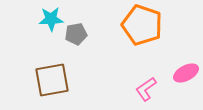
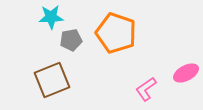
cyan star: moved 2 px up
orange pentagon: moved 26 px left, 8 px down
gray pentagon: moved 5 px left, 6 px down
brown square: rotated 12 degrees counterclockwise
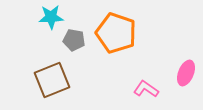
gray pentagon: moved 3 px right; rotated 20 degrees clockwise
pink ellipse: rotated 40 degrees counterclockwise
pink L-shape: rotated 70 degrees clockwise
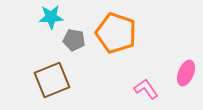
pink L-shape: rotated 20 degrees clockwise
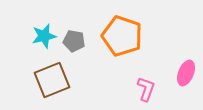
cyan star: moved 7 px left, 19 px down; rotated 10 degrees counterclockwise
orange pentagon: moved 6 px right, 3 px down
gray pentagon: moved 1 px down
pink L-shape: rotated 55 degrees clockwise
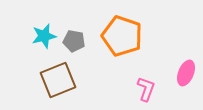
brown square: moved 6 px right
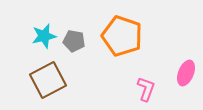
brown square: moved 10 px left; rotated 6 degrees counterclockwise
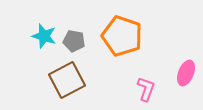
cyan star: rotated 30 degrees clockwise
brown square: moved 19 px right
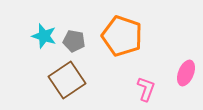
brown square: rotated 6 degrees counterclockwise
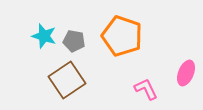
pink L-shape: rotated 45 degrees counterclockwise
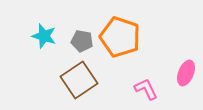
orange pentagon: moved 2 px left, 1 px down
gray pentagon: moved 8 px right
brown square: moved 12 px right
